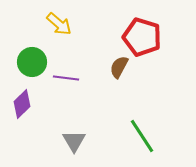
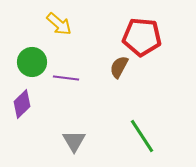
red pentagon: rotated 12 degrees counterclockwise
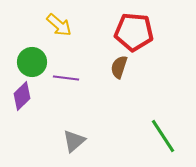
yellow arrow: moved 1 px down
red pentagon: moved 8 px left, 5 px up
brown semicircle: rotated 10 degrees counterclockwise
purple diamond: moved 8 px up
green line: moved 21 px right
gray triangle: rotated 20 degrees clockwise
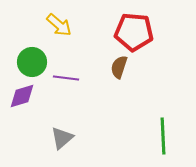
purple diamond: rotated 28 degrees clockwise
green line: rotated 30 degrees clockwise
gray triangle: moved 12 px left, 3 px up
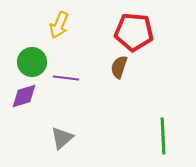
yellow arrow: rotated 72 degrees clockwise
purple diamond: moved 2 px right
